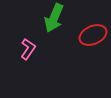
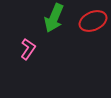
red ellipse: moved 14 px up
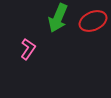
green arrow: moved 4 px right
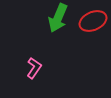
pink L-shape: moved 6 px right, 19 px down
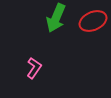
green arrow: moved 2 px left
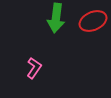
green arrow: rotated 16 degrees counterclockwise
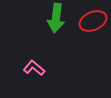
pink L-shape: rotated 85 degrees counterclockwise
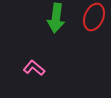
red ellipse: moved 1 px right, 4 px up; rotated 44 degrees counterclockwise
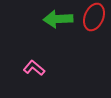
green arrow: moved 2 px right, 1 px down; rotated 80 degrees clockwise
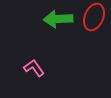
pink L-shape: rotated 15 degrees clockwise
